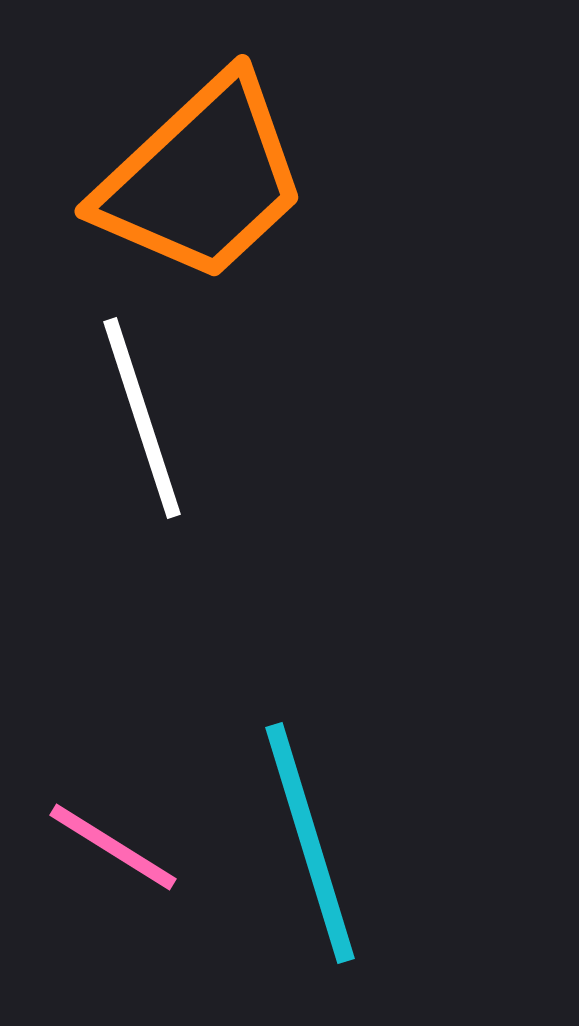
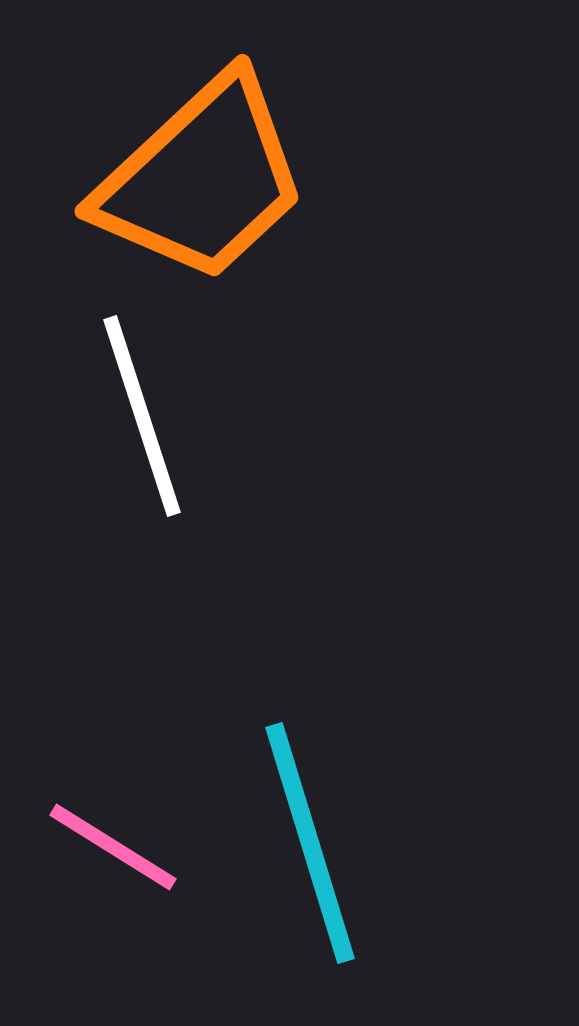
white line: moved 2 px up
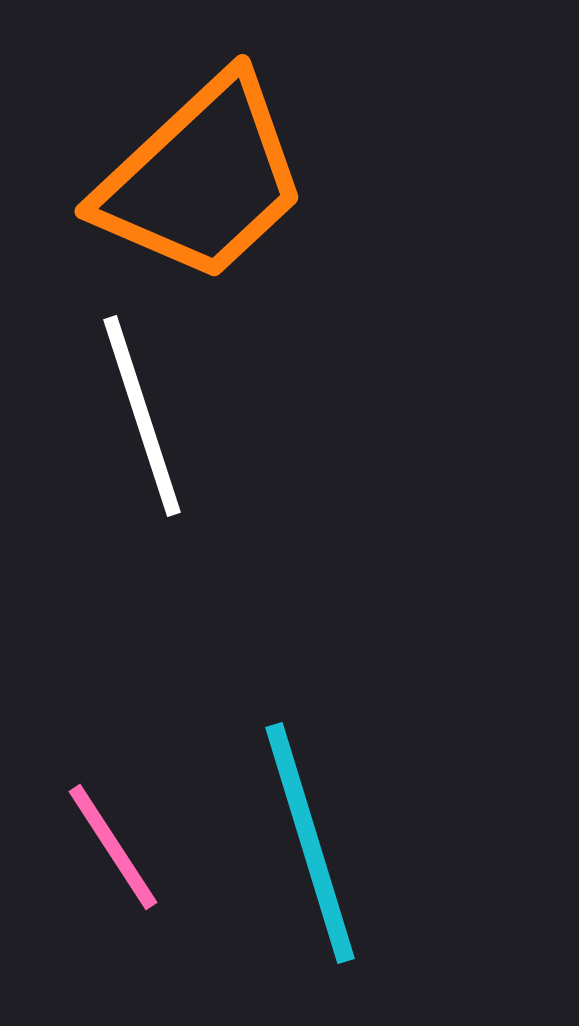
pink line: rotated 25 degrees clockwise
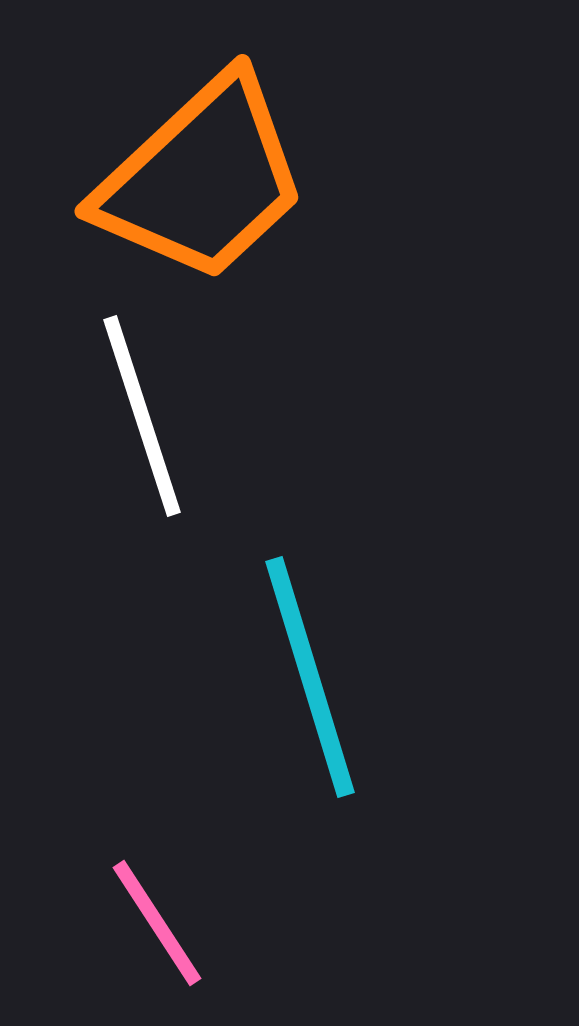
cyan line: moved 166 px up
pink line: moved 44 px right, 76 px down
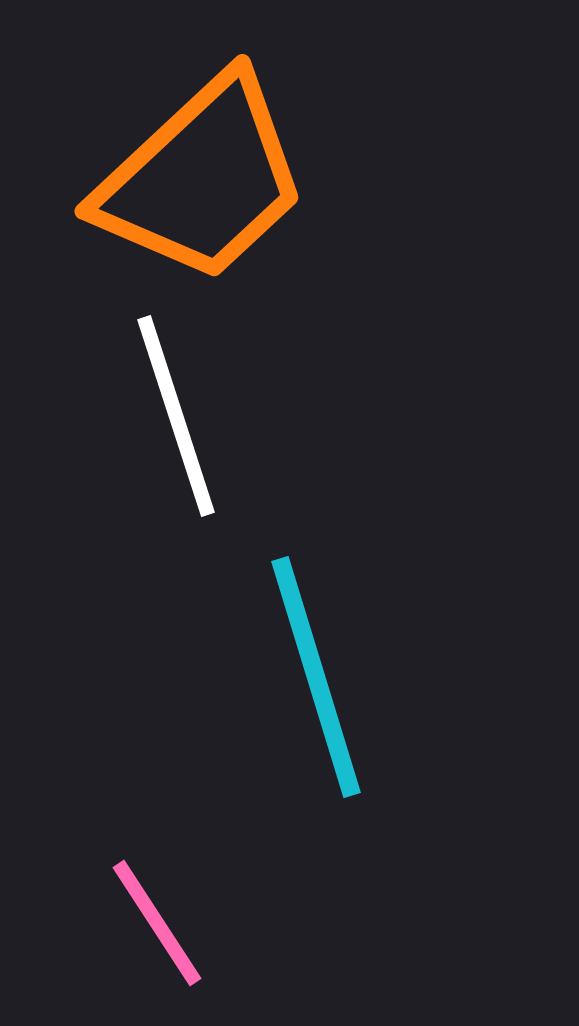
white line: moved 34 px right
cyan line: moved 6 px right
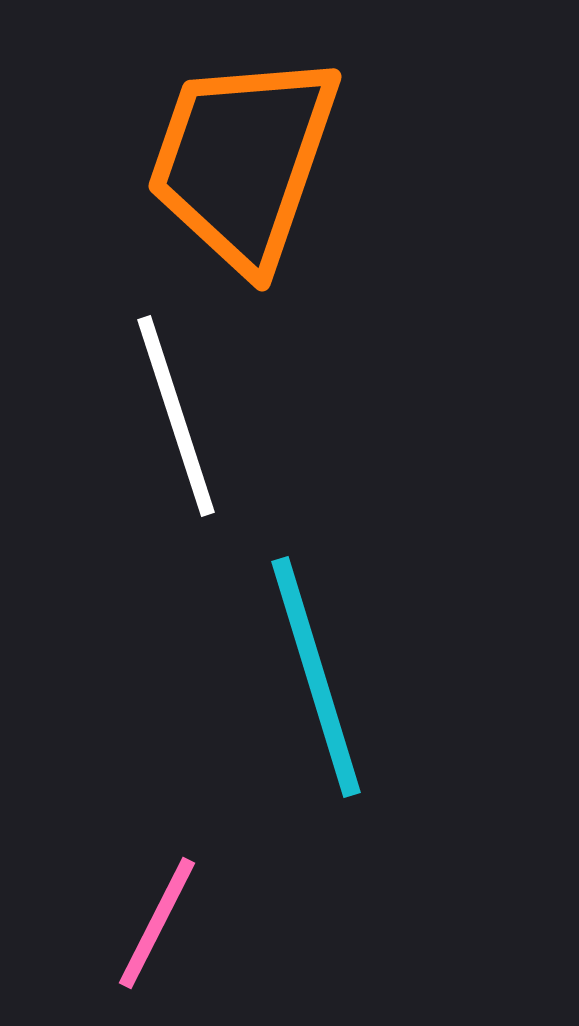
orange trapezoid: moved 41 px right, 18 px up; rotated 152 degrees clockwise
pink line: rotated 60 degrees clockwise
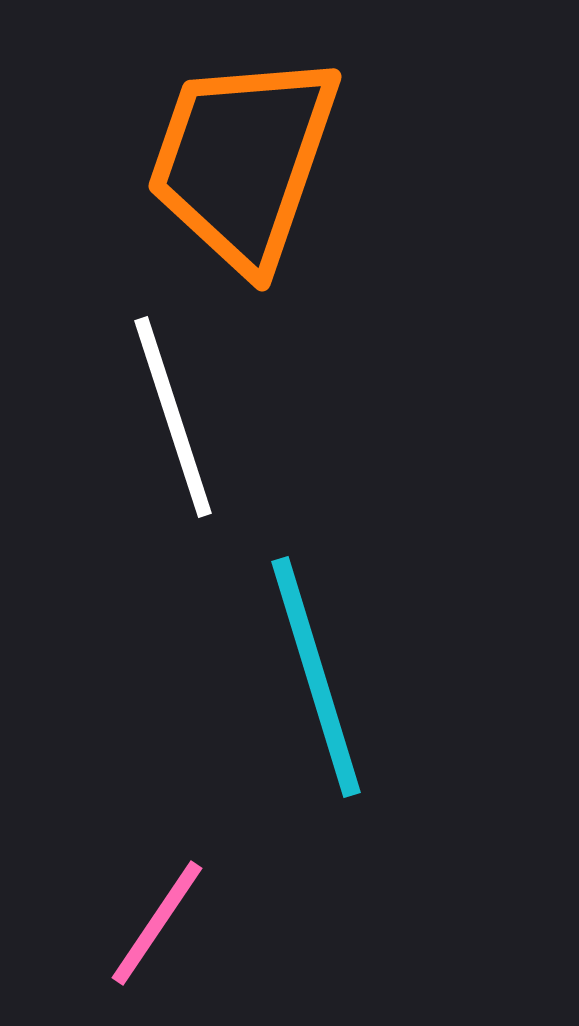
white line: moved 3 px left, 1 px down
pink line: rotated 7 degrees clockwise
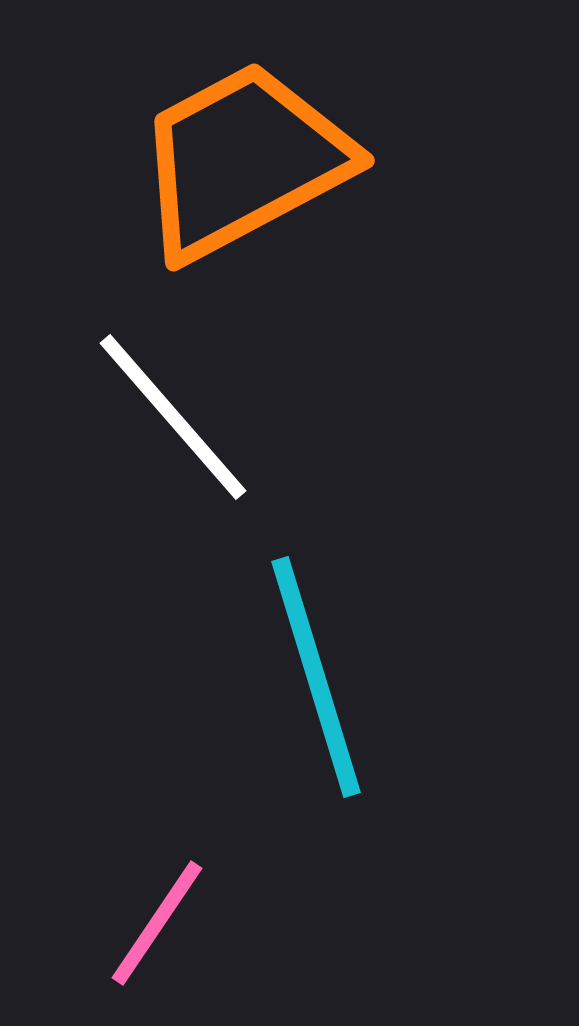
orange trapezoid: rotated 43 degrees clockwise
white line: rotated 23 degrees counterclockwise
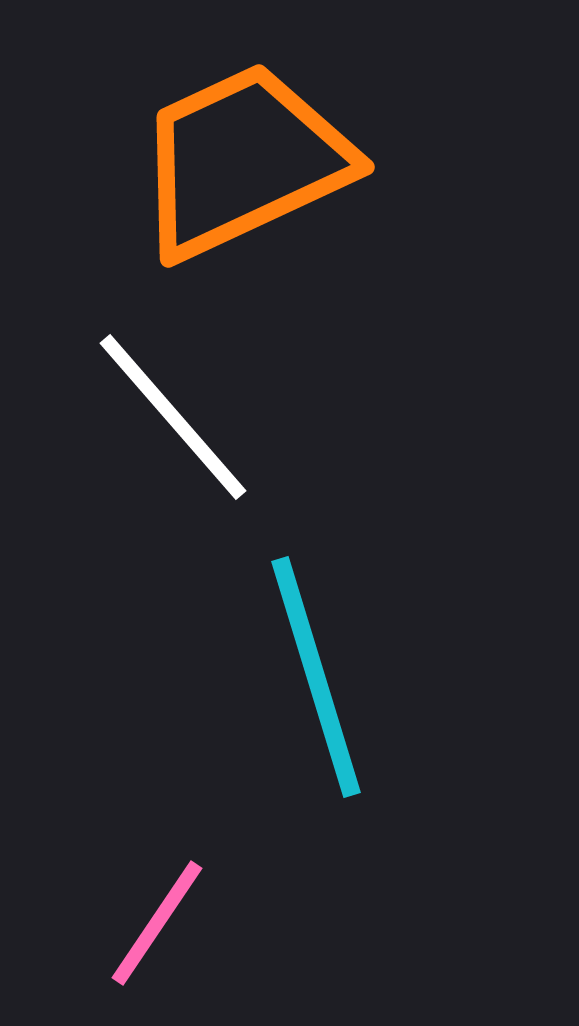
orange trapezoid: rotated 3 degrees clockwise
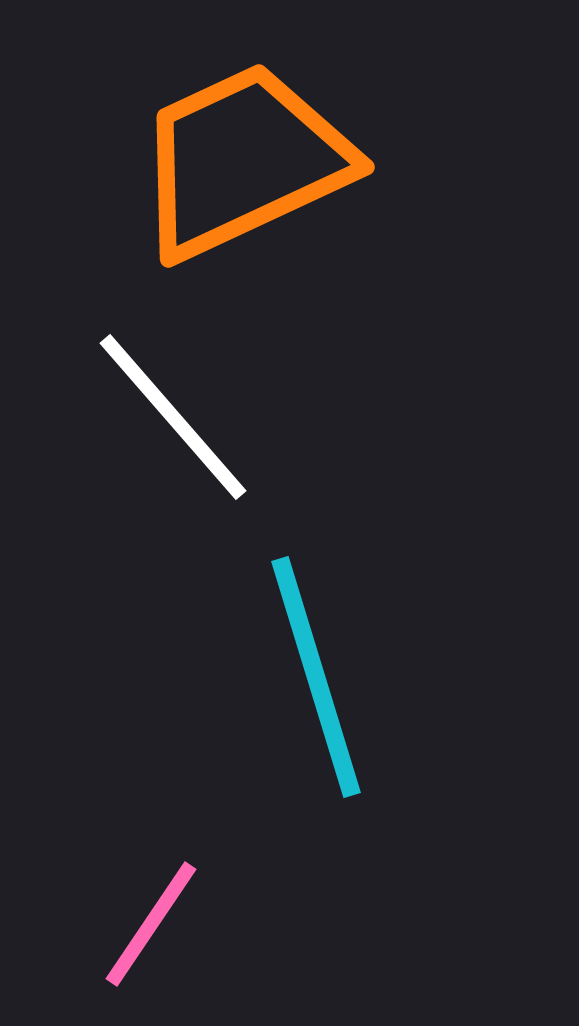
pink line: moved 6 px left, 1 px down
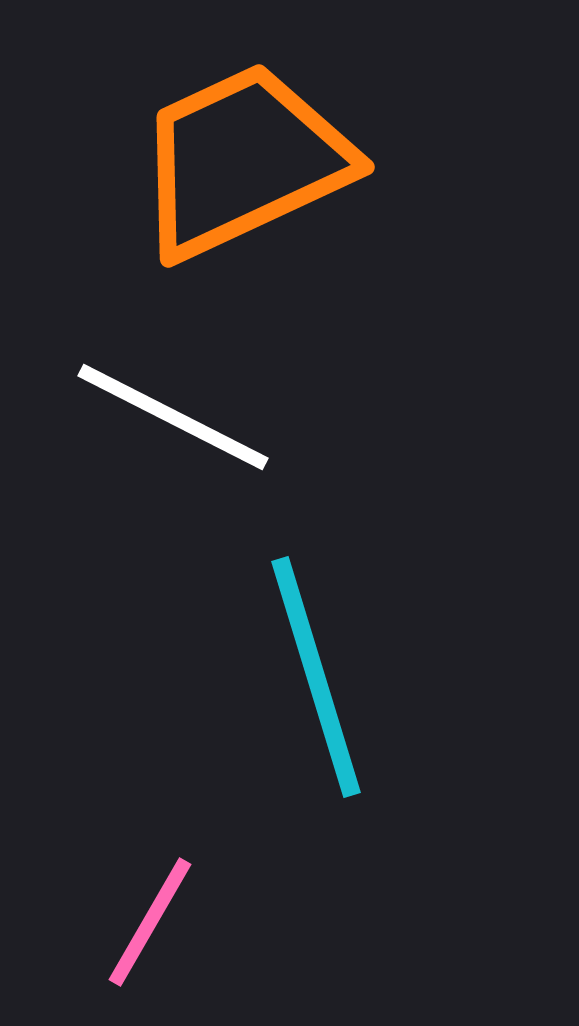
white line: rotated 22 degrees counterclockwise
pink line: moved 1 px left, 2 px up; rotated 4 degrees counterclockwise
